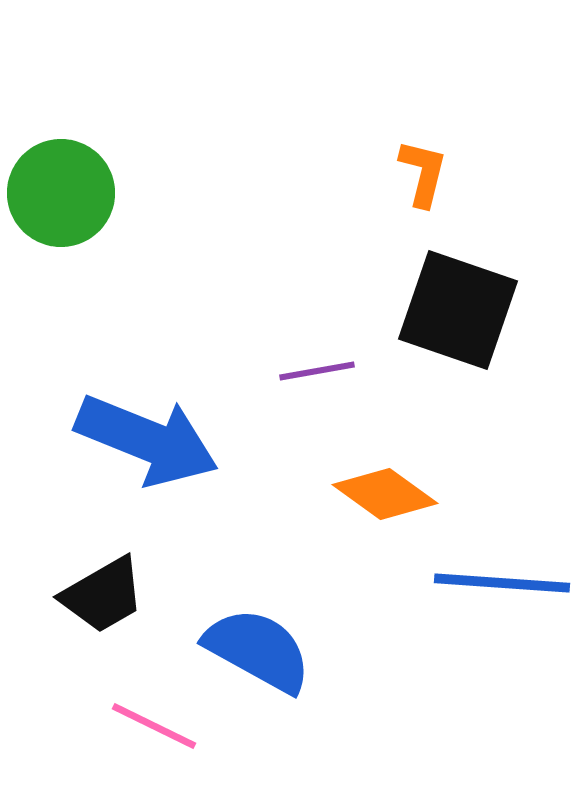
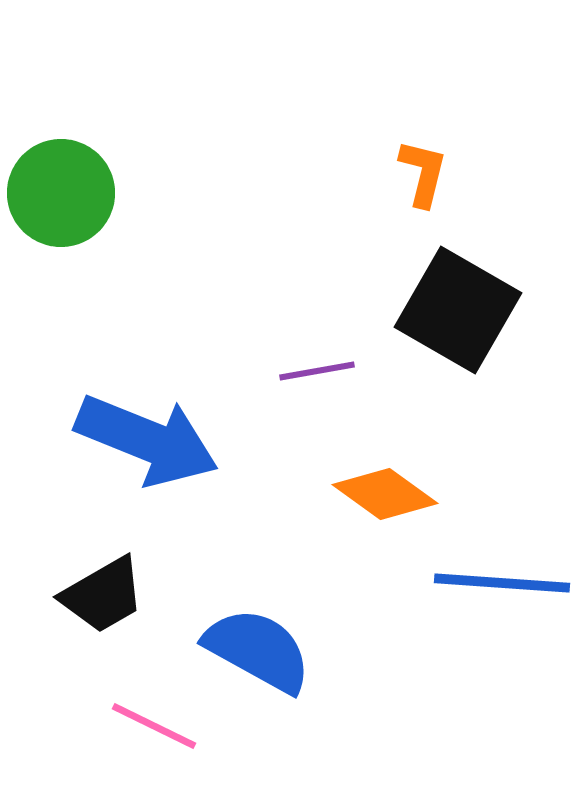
black square: rotated 11 degrees clockwise
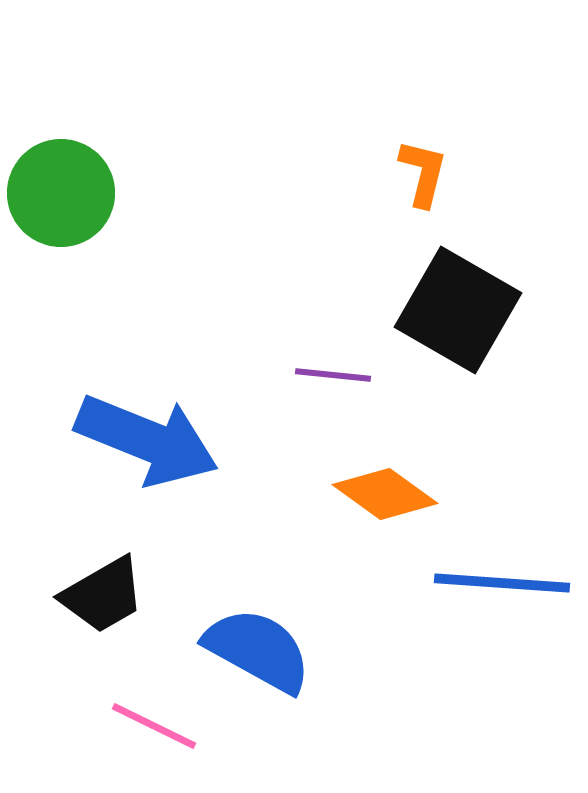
purple line: moved 16 px right, 4 px down; rotated 16 degrees clockwise
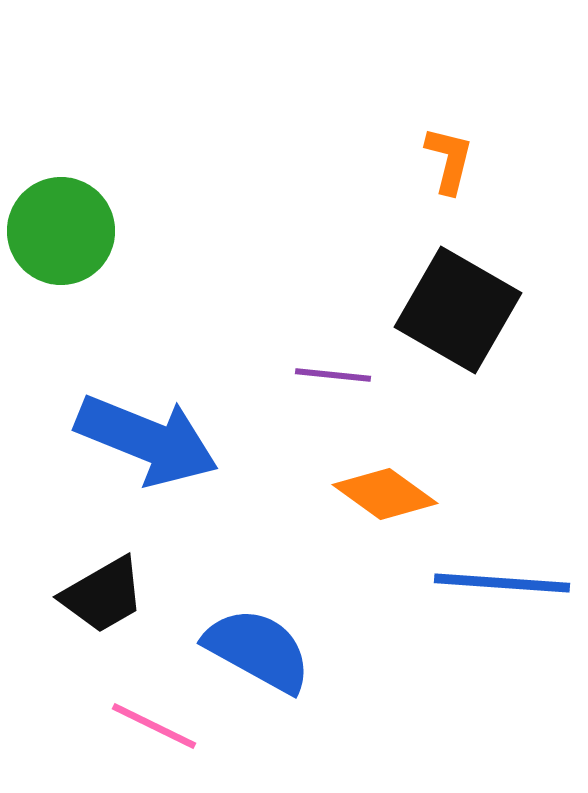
orange L-shape: moved 26 px right, 13 px up
green circle: moved 38 px down
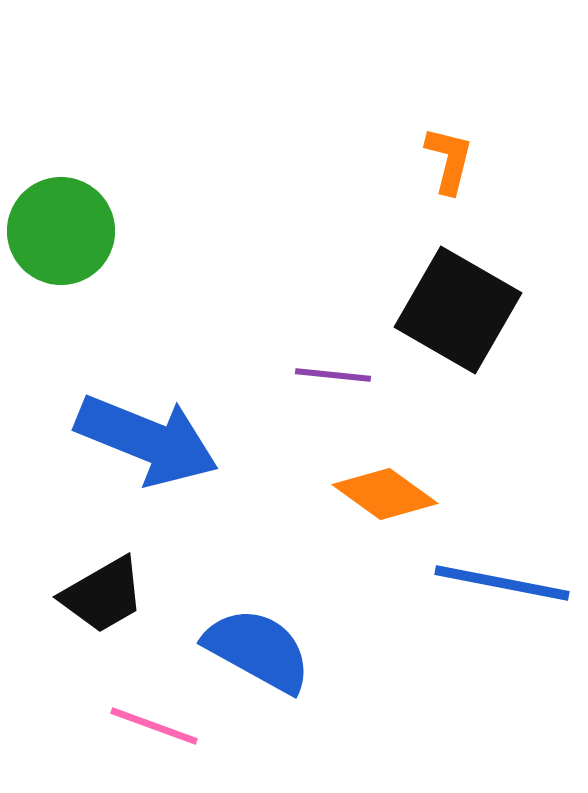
blue line: rotated 7 degrees clockwise
pink line: rotated 6 degrees counterclockwise
